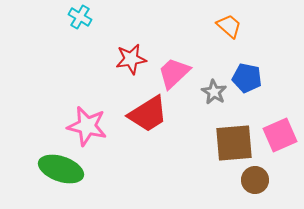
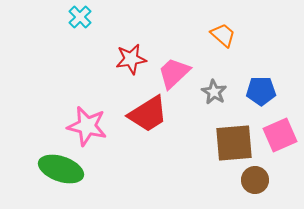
cyan cross: rotated 15 degrees clockwise
orange trapezoid: moved 6 px left, 9 px down
blue pentagon: moved 14 px right, 13 px down; rotated 12 degrees counterclockwise
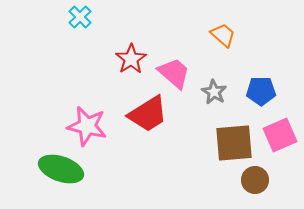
red star: rotated 24 degrees counterclockwise
pink trapezoid: rotated 84 degrees clockwise
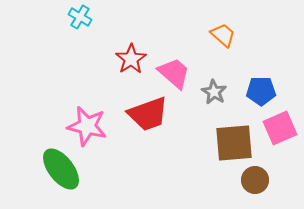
cyan cross: rotated 15 degrees counterclockwise
red trapezoid: rotated 12 degrees clockwise
pink square: moved 7 px up
green ellipse: rotated 33 degrees clockwise
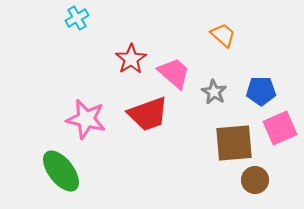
cyan cross: moved 3 px left, 1 px down; rotated 30 degrees clockwise
pink star: moved 1 px left, 7 px up
green ellipse: moved 2 px down
